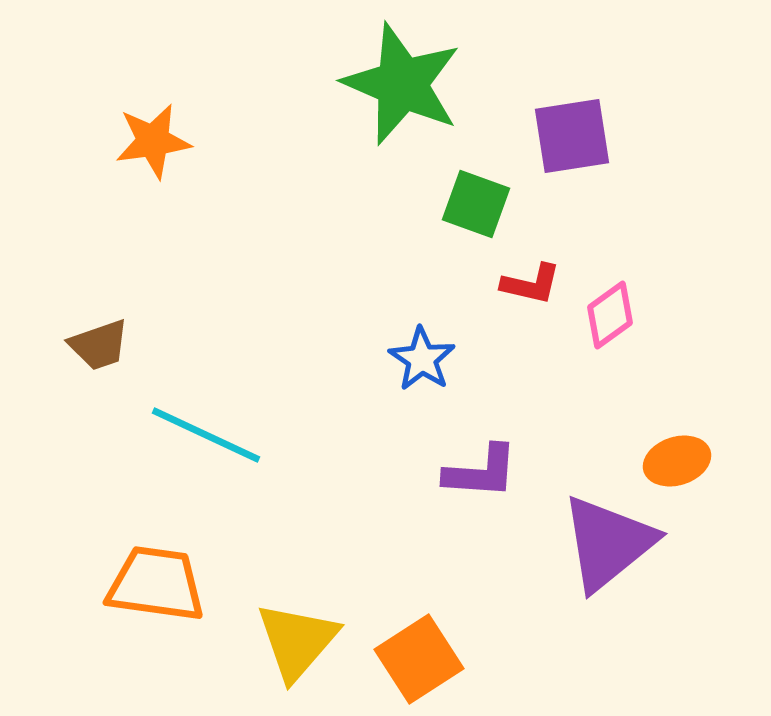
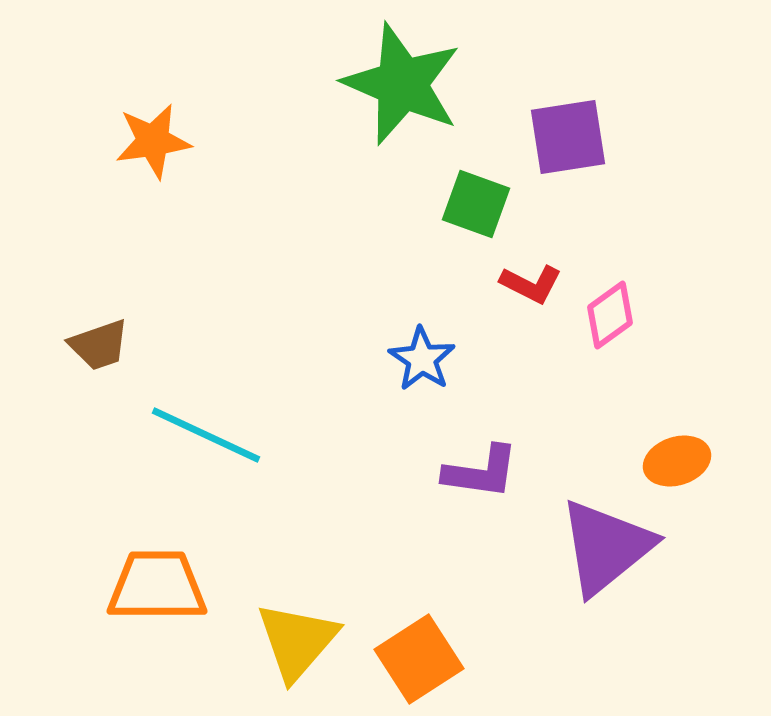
purple square: moved 4 px left, 1 px down
red L-shape: rotated 14 degrees clockwise
purple L-shape: rotated 4 degrees clockwise
purple triangle: moved 2 px left, 4 px down
orange trapezoid: moved 1 px right, 2 px down; rotated 8 degrees counterclockwise
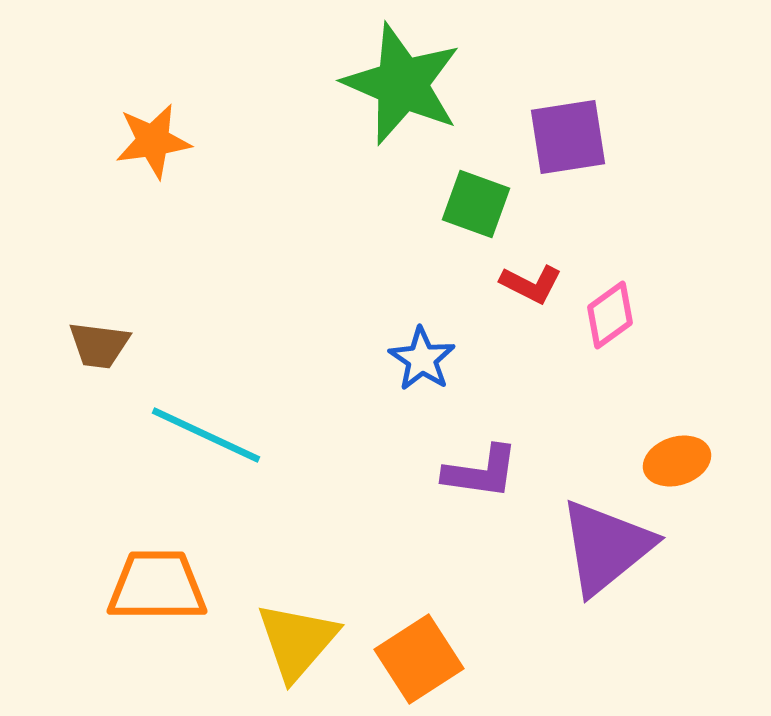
brown trapezoid: rotated 26 degrees clockwise
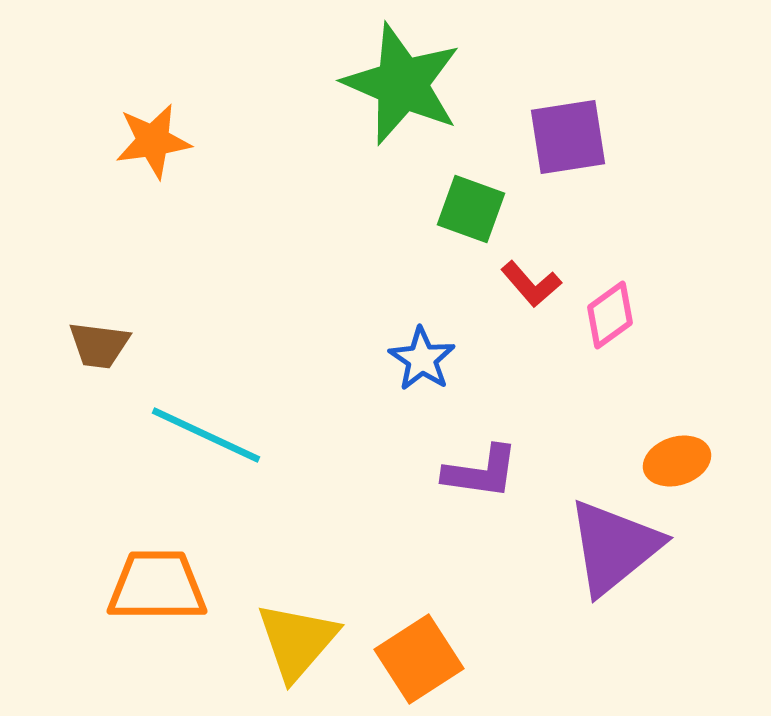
green square: moved 5 px left, 5 px down
red L-shape: rotated 22 degrees clockwise
purple triangle: moved 8 px right
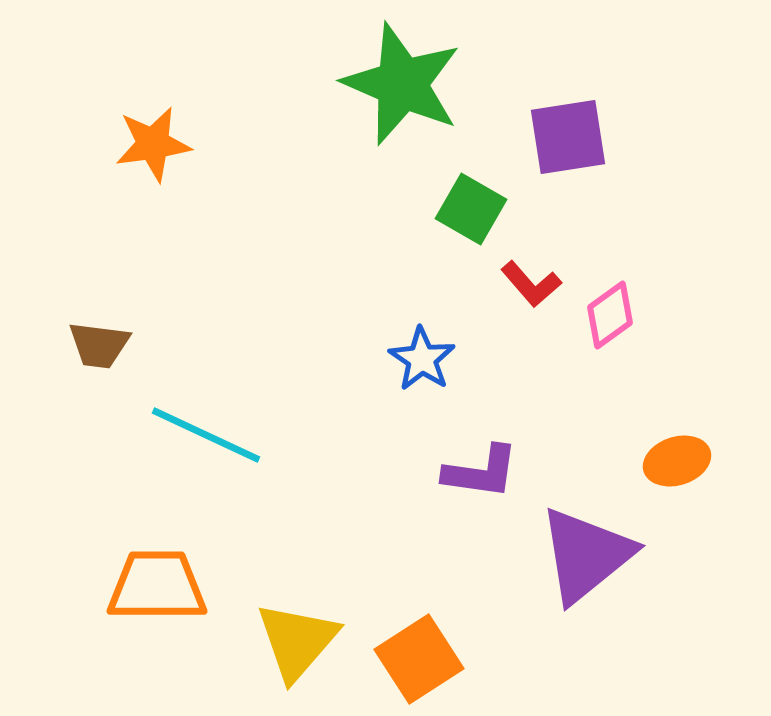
orange star: moved 3 px down
green square: rotated 10 degrees clockwise
purple triangle: moved 28 px left, 8 px down
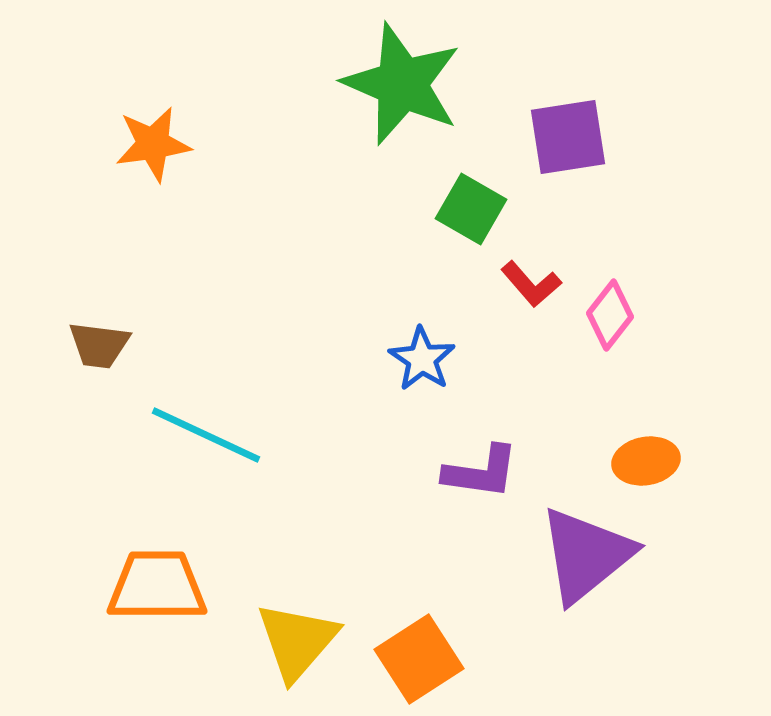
pink diamond: rotated 16 degrees counterclockwise
orange ellipse: moved 31 px left; rotated 8 degrees clockwise
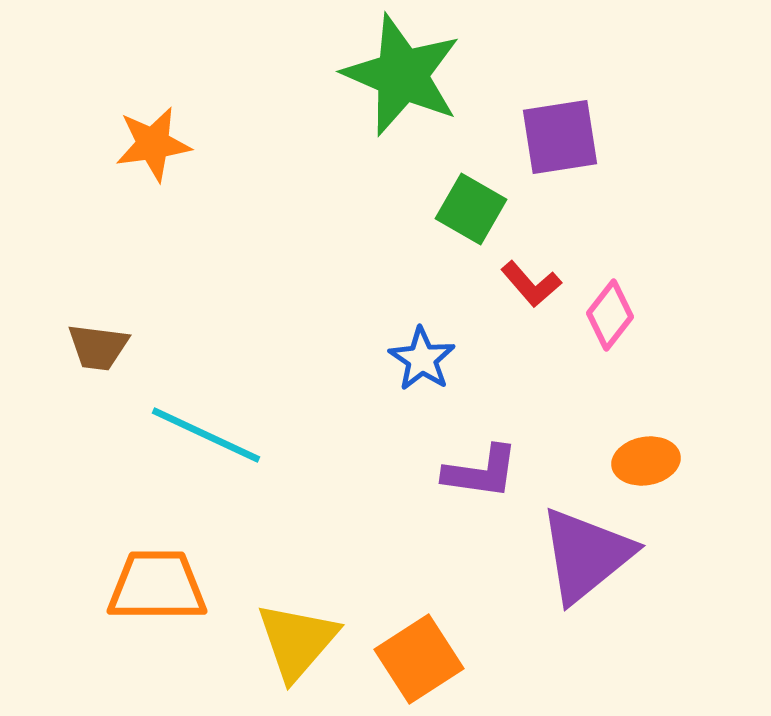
green star: moved 9 px up
purple square: moved 8 px left
brown trapezoid: moved 1 px left, 2 px down
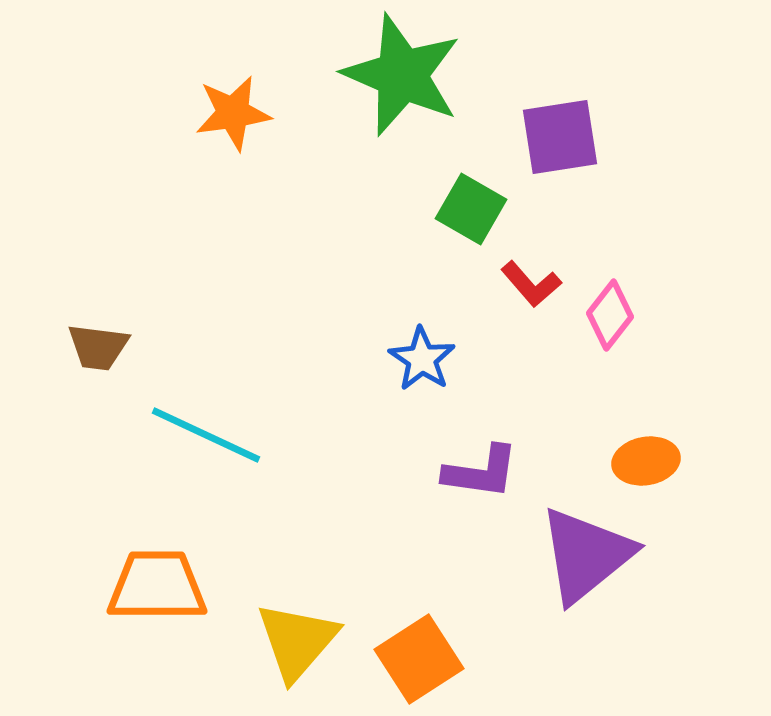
orange star: moved 80 px right, 31 px up
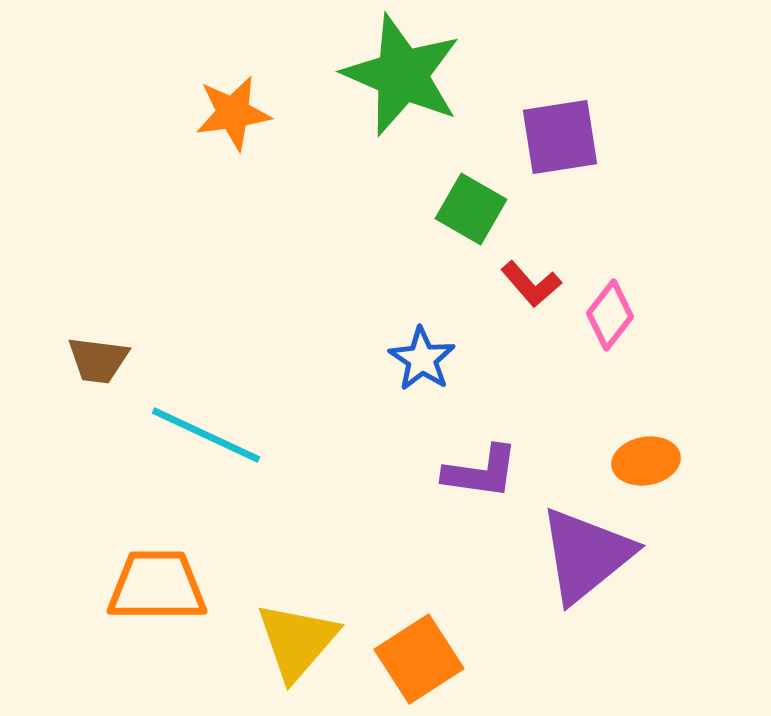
brown trapezoid: moved 13 px down
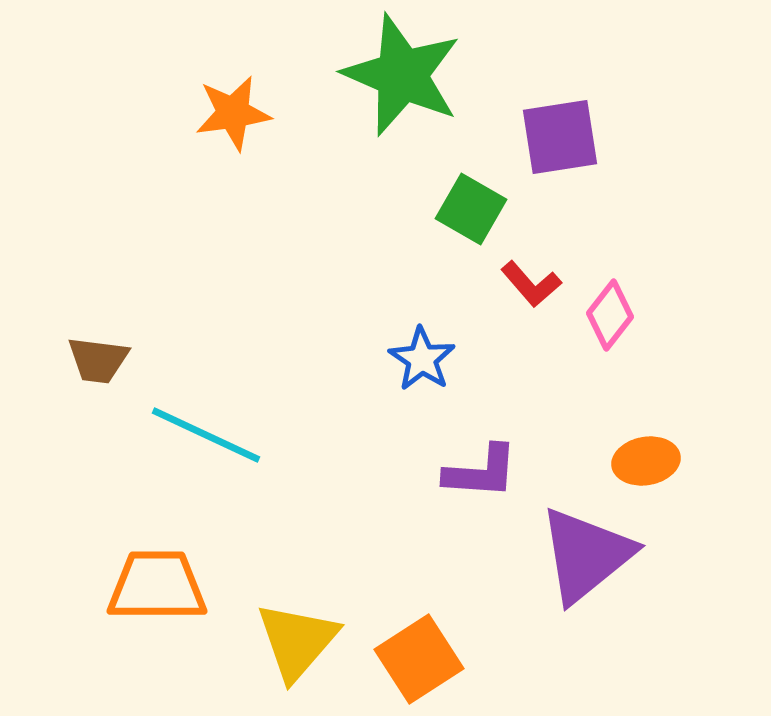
purple L-shape: rotated 4 degrees counterclockwise
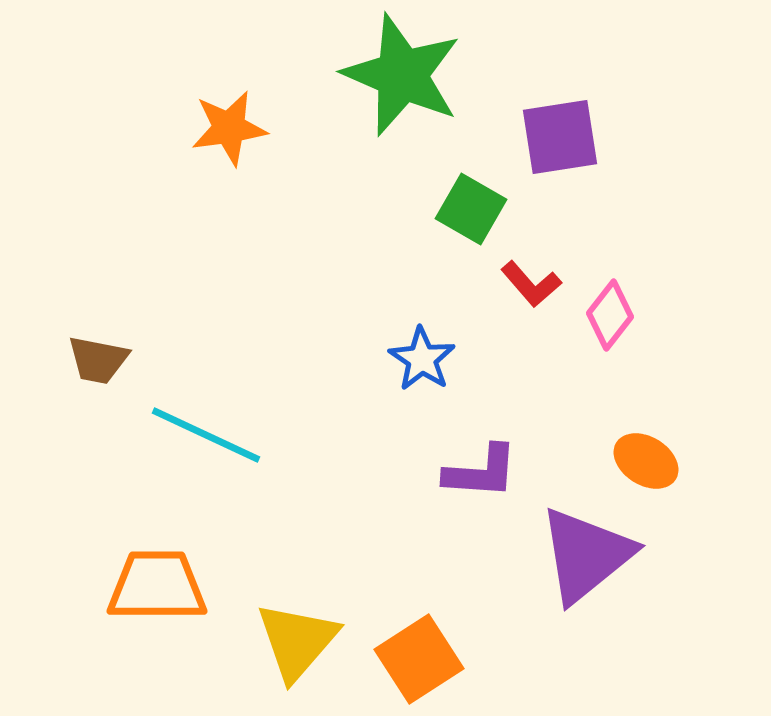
orange star: moved 4 px left, 15 px down
brown trapezoid: rotated 4 degrees clockwise
orange ellipse: rotated 42 degrees clockwise
